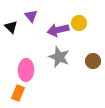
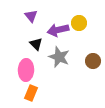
black triangle: moved 25 px right, 17 px down
orange rectangle: moved 13 px right
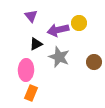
black triangle: rotated 48 degrees clockwise
brown circle: moved 1 px right, 1 px down
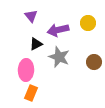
yellow circle: moved 9 px right
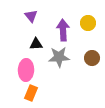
purple arrow: moved 5 px right; rotated 100 degrees clockwise
black triangle: rotated 24 degrees clockwise
gray star: rotated 25 degrees counterclockwise
brown circle: moved 2 px left, 4 px up
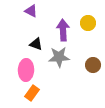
purple triangle: moved 5 px up; rotated 24 degrees counterclockwise
black triangle: rotated 24 degrees clockwise
brown circle: moved 1 px right, 7 px down
orange rectangle: moved 1 px right; rotated 14 degrees clockwise
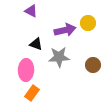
purple arrow: moved 2 px right; rotated 80 degrees clockwise
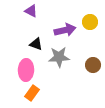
yellow circle: moved 2 px right, 1 px up
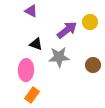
purple arrow: moved 2 px right; rotated 25 degrees counterclockwise
orange rectangle: moved 2 px down
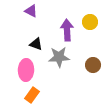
purple arrow: rotated 55 degrees counterclockwise
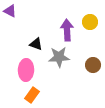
purple triangle: moved 21 px left
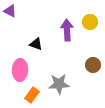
gray star: moved 27 px down
pink ellipse: moved 6 px left
